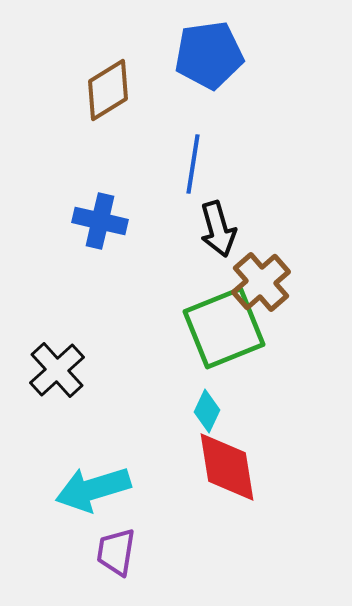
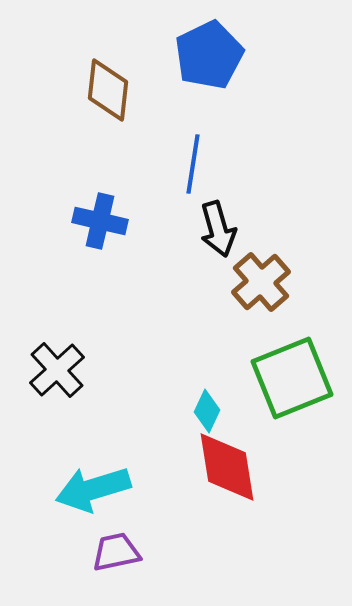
blue pentagon: rotated 18 degrees counterclockwise
brown diamond: rotated 52 degrees counterclockwise
green square: moved 68 px right, 50 px down
purple trapezoid: rotated 69 degrees clockwise
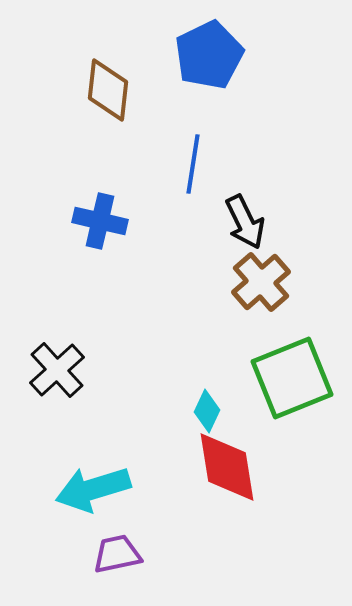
black arrow: moved 27 px right, 7 px up; rotated 10 degrees counterclockwise
purple trapezoid: moved 1 px right, 2 px down
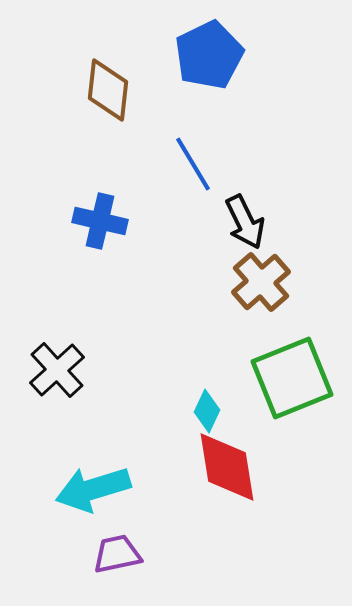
blue line: rotated 40 degrees counterclockwise
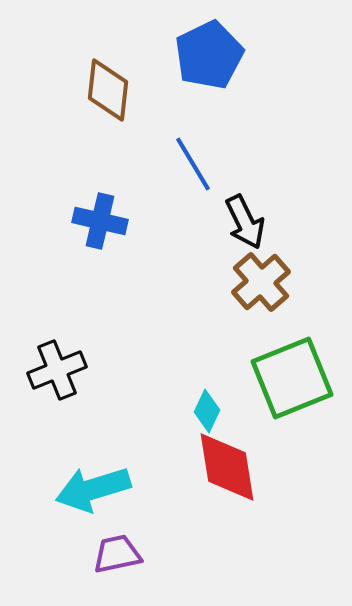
black cross: rotated 20 degrees clockwise
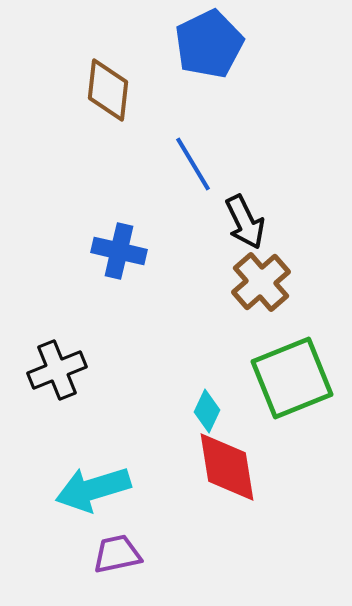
blue pentagon: moved 11 px up
blue cross: moved 19 px right, 30 px down
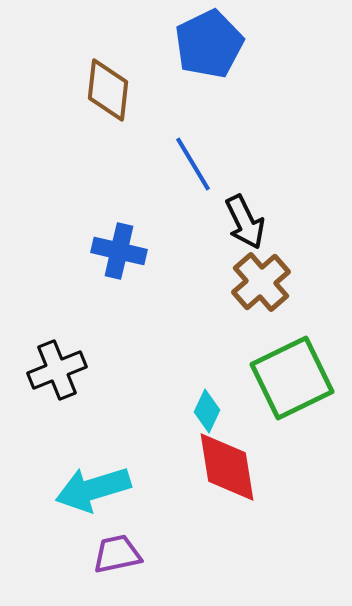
green square: rotated 4 degrees counterclockwise
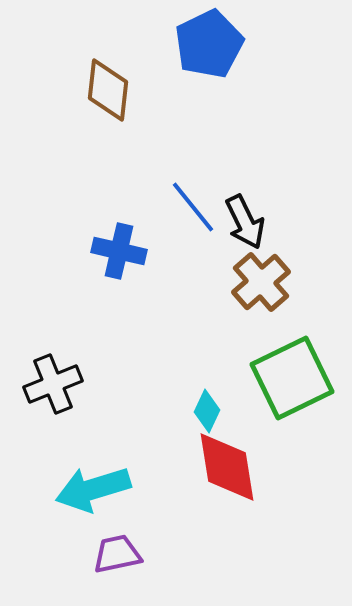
blue line: moved 43 px down; rotated 8 degrees counterclockwise
black cross: moved 4 px left, 14 px down
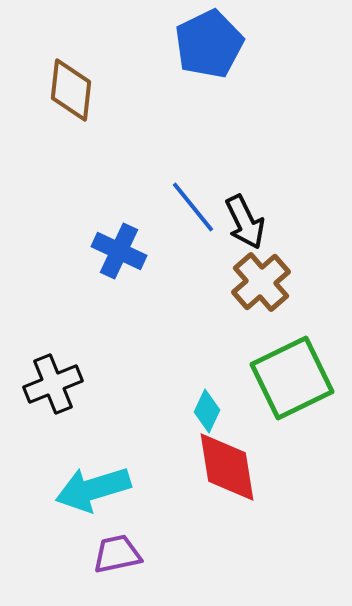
brown diamond: moved 37 px left
blue cross: rotated 12 degrees clockwise
